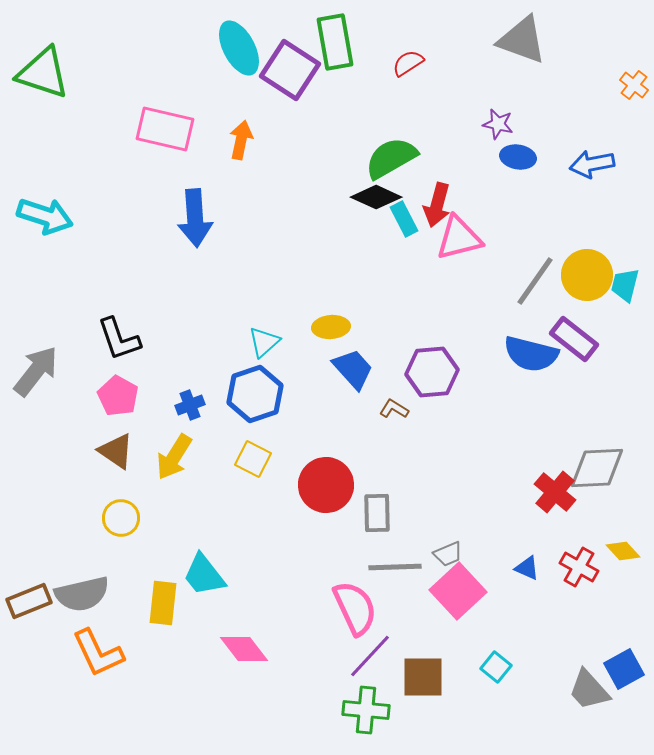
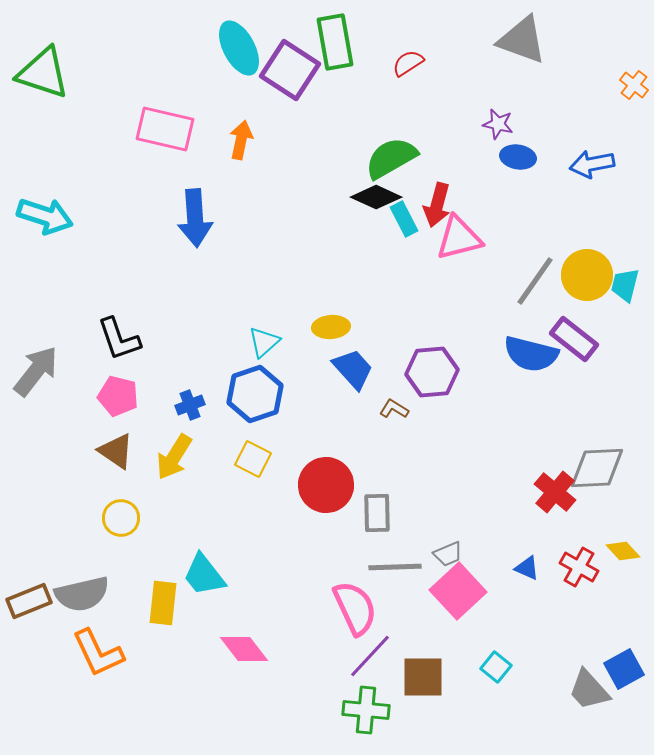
pink pentagon at (118, 396): rotated 15 degrees counterclockwise
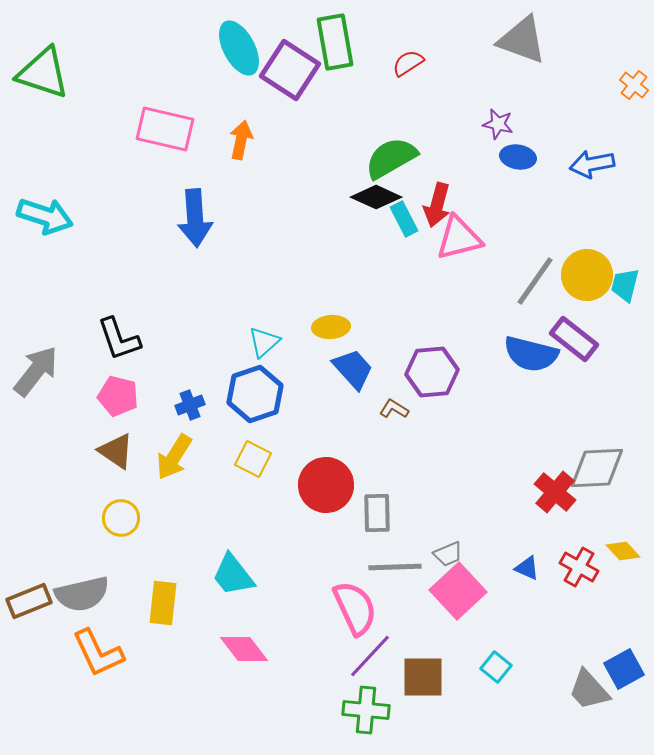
cyan trapezoid at (204, 575): moved 29 px right
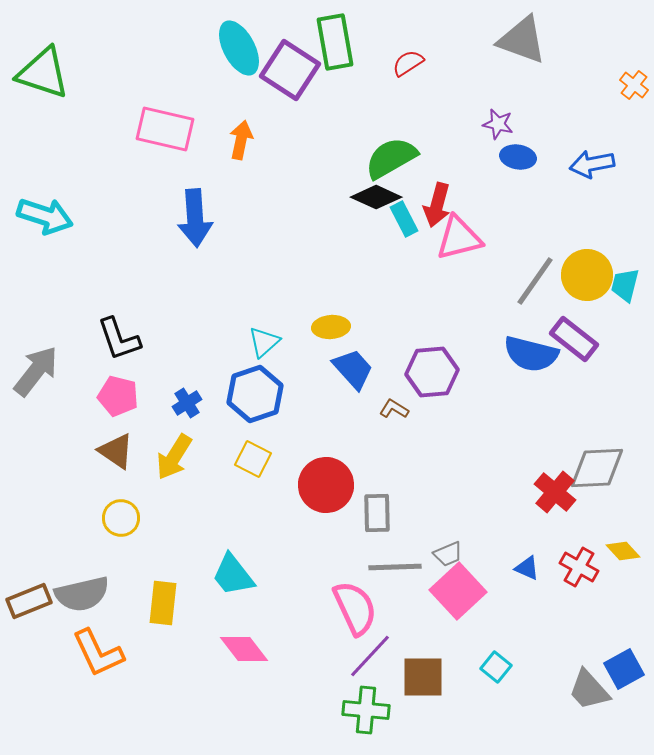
blue cross at (190, 405): moved 3 px left, 2 px up; rotated 12 degrees counterclockwise
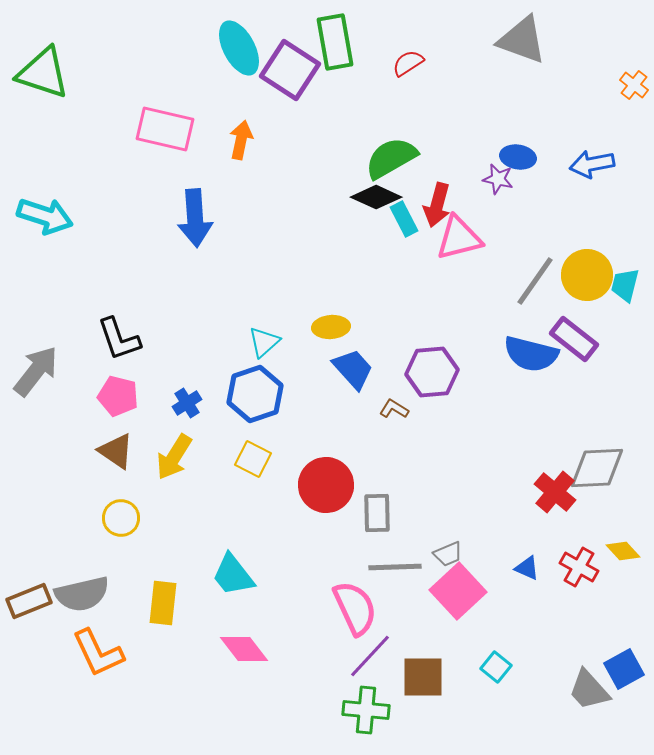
purple star at (498, 124): moved 55 px down
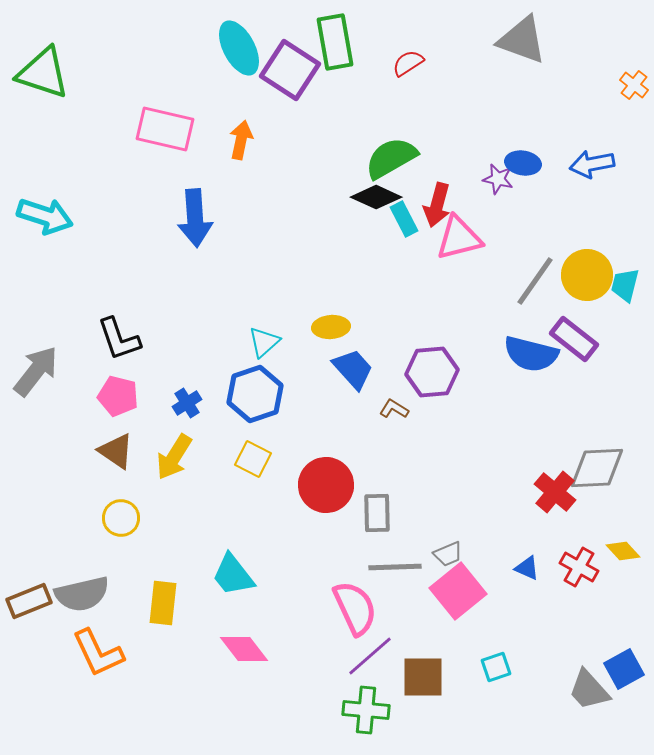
blue ellipse at (518, 157): moved 5 px right, 6 px down
pink square at (458, 591): rotated 4 degrees clockwise
purple line at (370, 656): rotated 6 degrees clockwise
cyan square at (496, 667): rotated 32 degrees clockwise
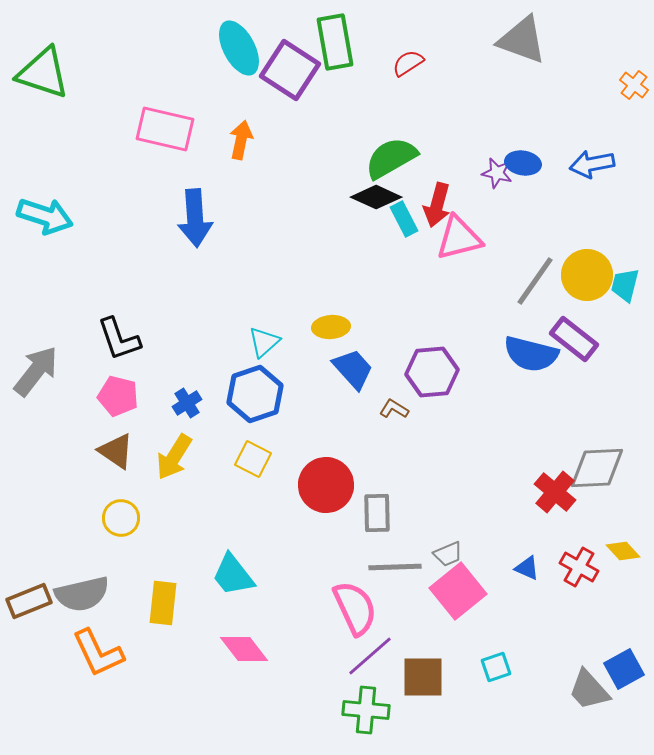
purple star at (498, 179): moved 1 px left, 6 px up
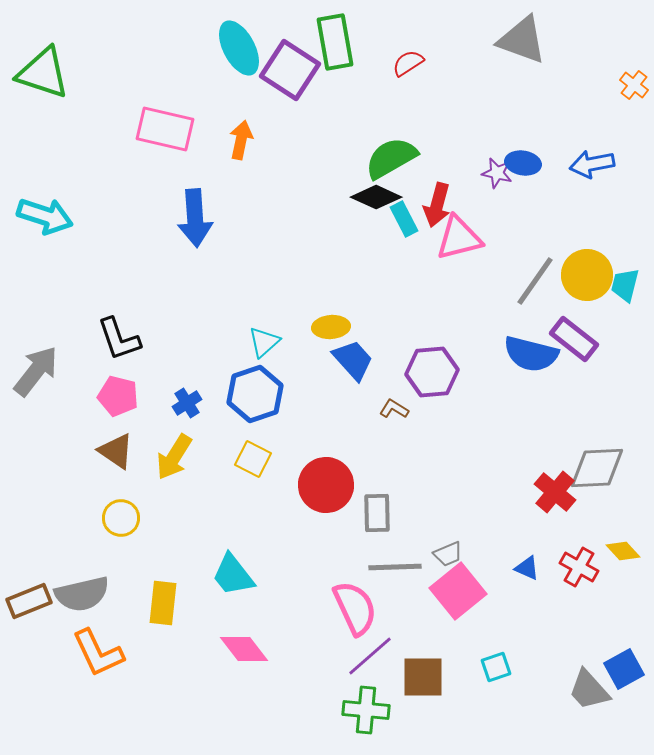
blue trapezoid at (353, 369): moved 9 px up
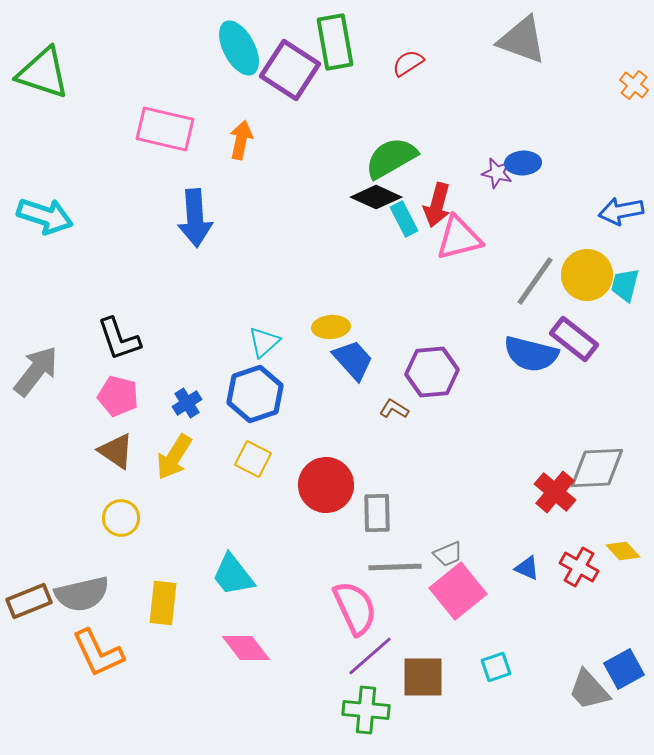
blue ellipse at (523, 163): rotated 12 degrees counterclockwise
blue arrow at (592, 164): moved 29 px right, 47 px down
pink diamond at (244, 649): moved 2 px right, 1 px up
